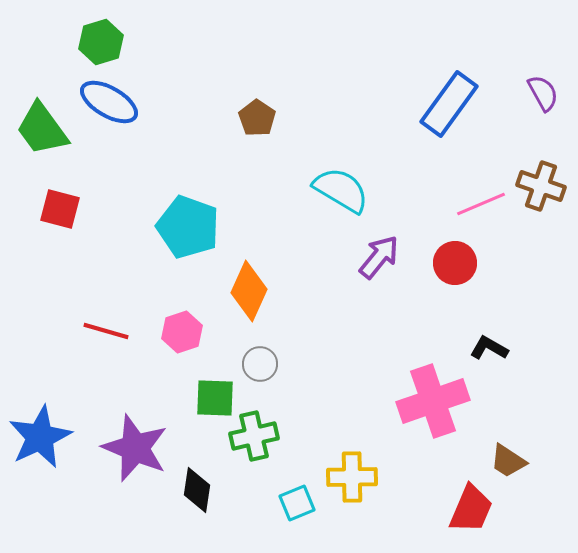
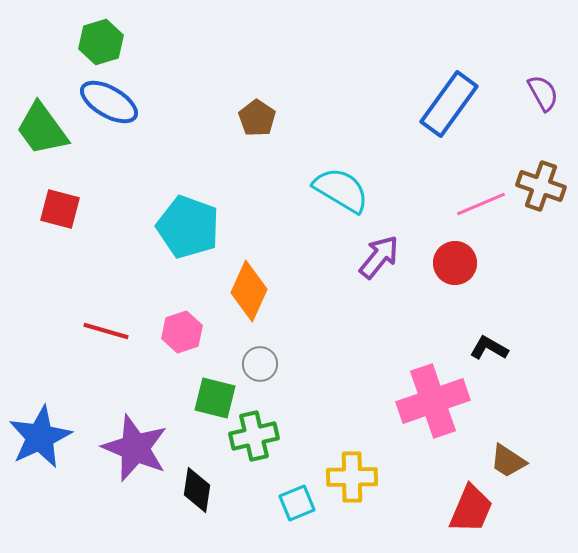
green square: rotated 12 degrees clockwise
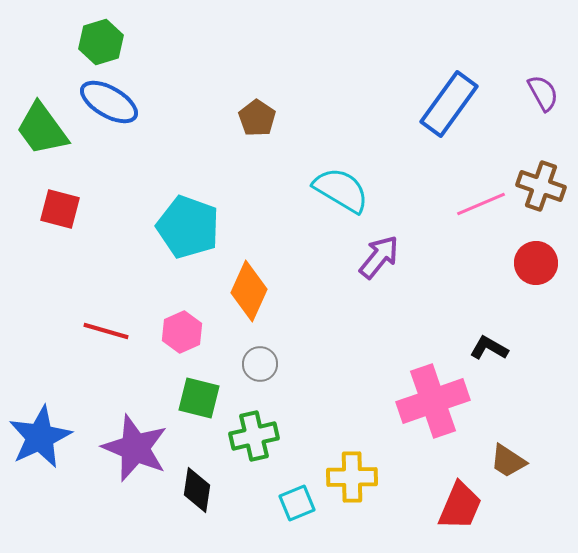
red circle: moved 81 px right
pink hexagon: rotated 6 degrees counterclockwise
green square: moved 16 px left
red trapezoid: moved 11 px left, 3 px up
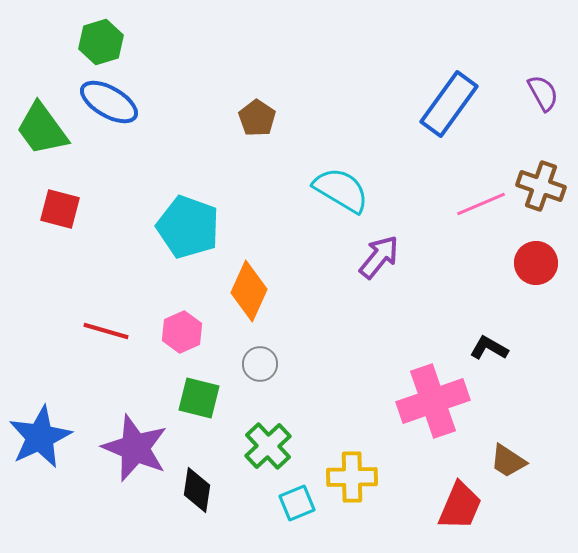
green cross: moved 14 px right, 10 px down; rotated 30 degrees counterclockwise
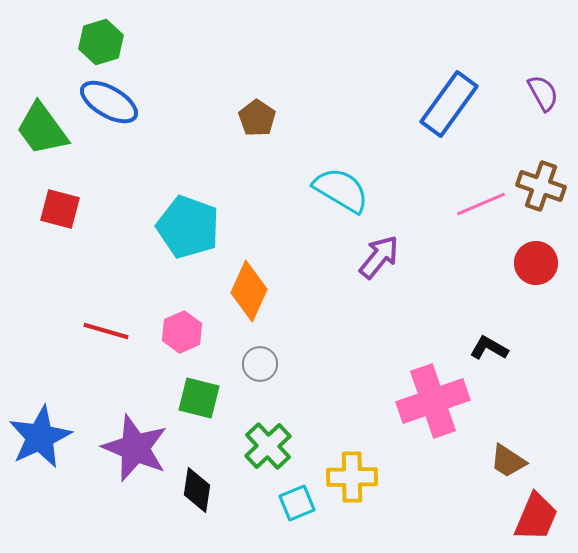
red trapezoid: moved 76 px right, 11 px down
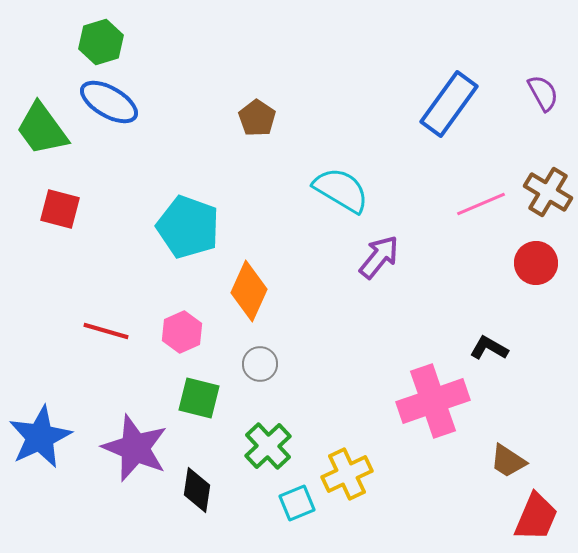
brown cross: moved 7 px right, 6 px down; rotated 12 degrees clockwise
yellow cross: moved 5 px left, 3 px up; rotated 24 degrees counterclockwise
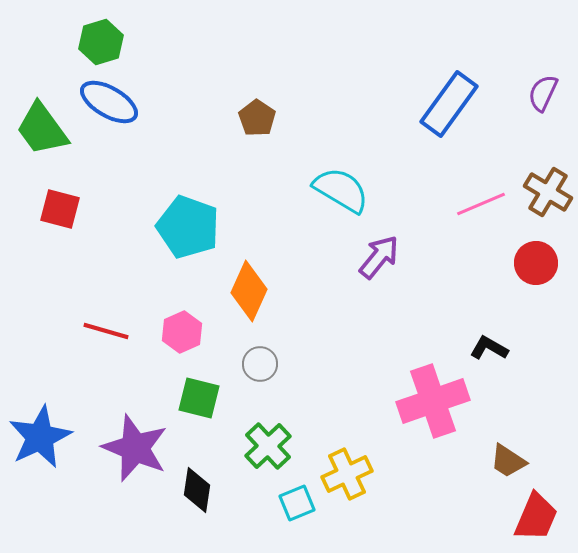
purple semicircle: rotated 126 degrees counterclockwise
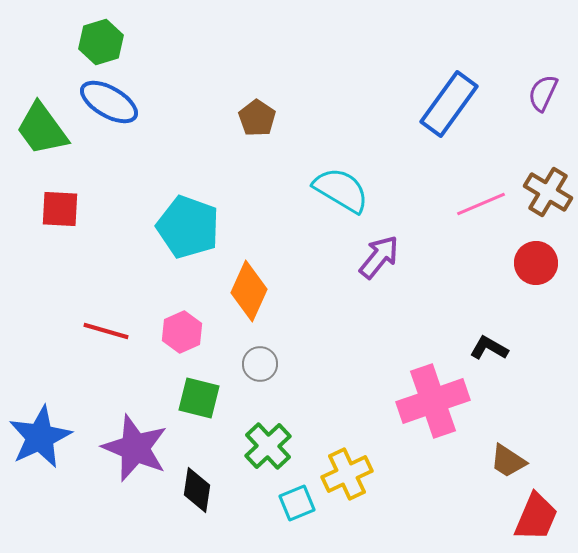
red square: rotated 12 degrees counterclockwise
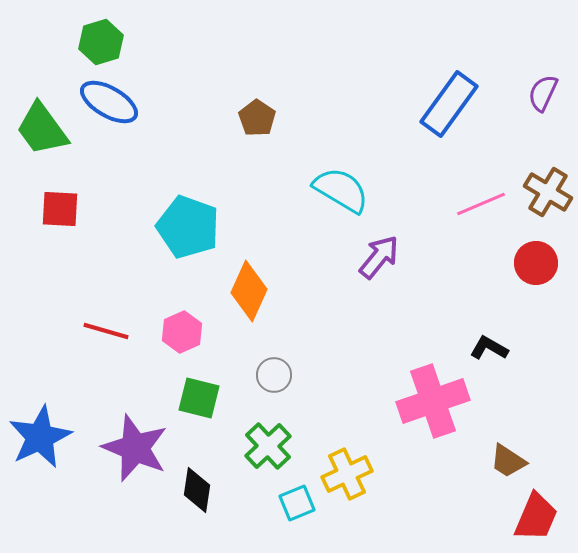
gray circle: moved 14 px right, 11 px down
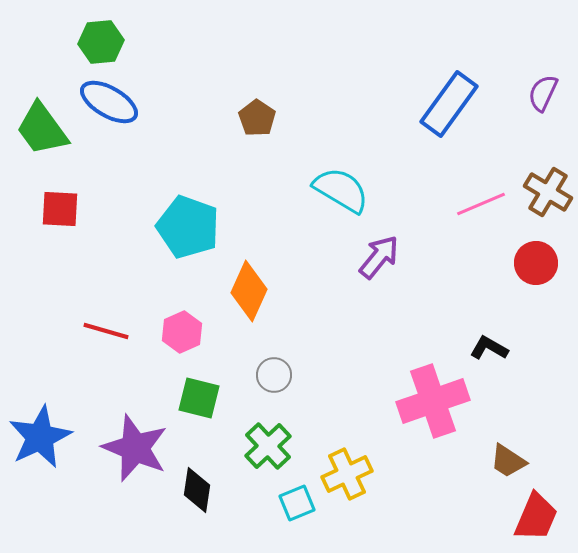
green hexagon: rotated 12 degrees clockwise
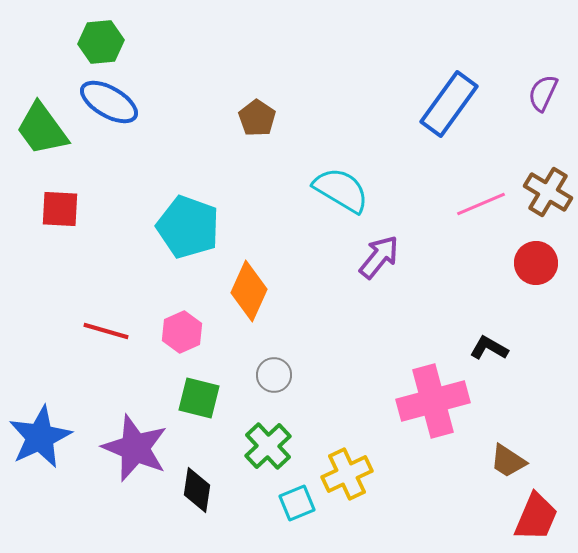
pink cross: rotated 4 degrees clockwise
